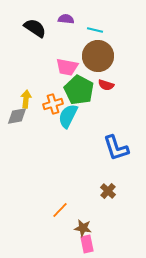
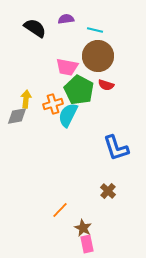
purple semicircle: rotated 14 degrees counterclockwise
cyan semicircle: moved 1 px up
brown star: rotated 18 degrees clockwise
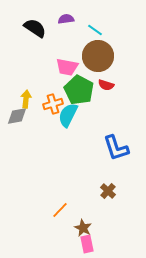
cyan line: rotated 21 degrees clockwise
